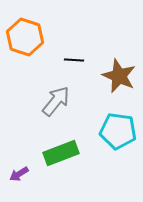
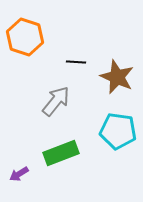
black line: moved 2 px right, 2 px down
brown star: moved 2 px left, 1 px down
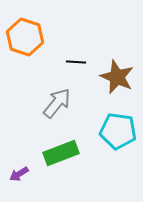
gray arrow: moved 1 px right, 2 px down
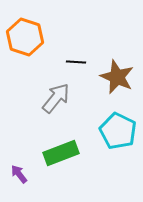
gray arrow: moved 1 px left, 5 px up
cyan pentagon: rotated 18 degrees clockwise
purple arrow: rotated 84 degrees clockwise
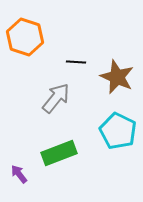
green rectangle: moved 2 px left
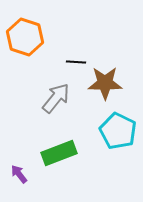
brown star: moved 12 px left, 6 px down; rotated 24 degrees counterclockwise
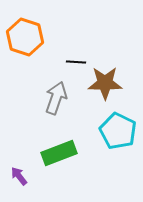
gray arrow: rotated 20 degrees counterclockwise
purple arrow: moved 2 px down
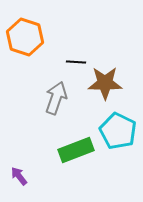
green rectangle: moved 17 px right, 3 px up
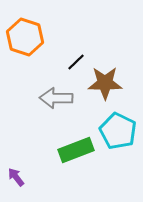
black line: rotated 48 degrees counterclockwise
gray arrow: rotated 108 degrees counterclockwise
purple arrow: moved 3 px left, 1 px down
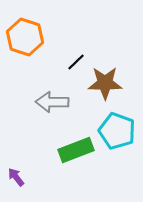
gray arrow: moved 4 px left, 4 px down
cyan pentagon: moved 1 px left; rotated 6 degrees counterclockwise
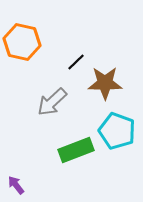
orange hexagon: moved 3 px left, 5 px down; rotated 6 degrees counterclockwise
gray arrow: rotated 44 degrees counterclockwise
purple arrow: moved 8 px down
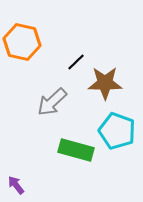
green rectangle: rotated 36 degrees clockwise
